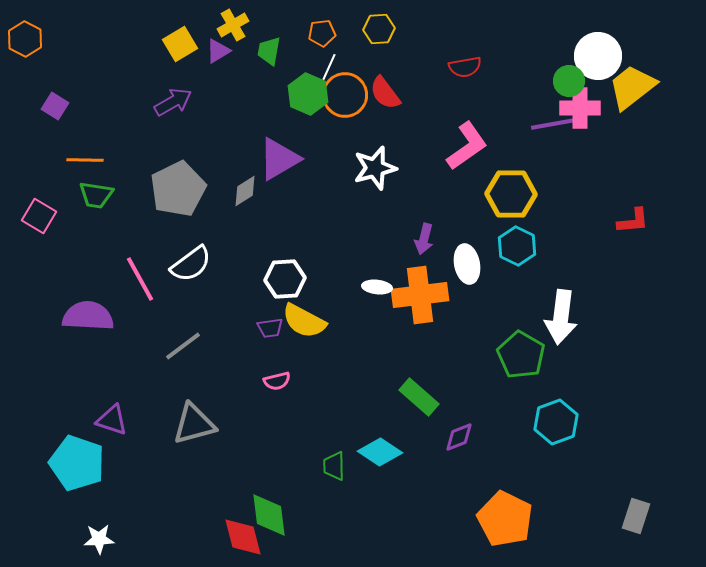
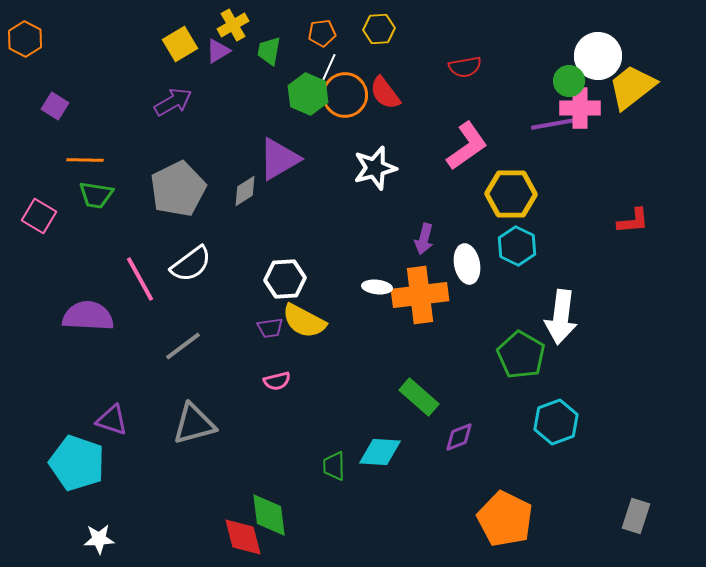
cyan diamond at (380, 452): rotated 30 degrees counterclockwise
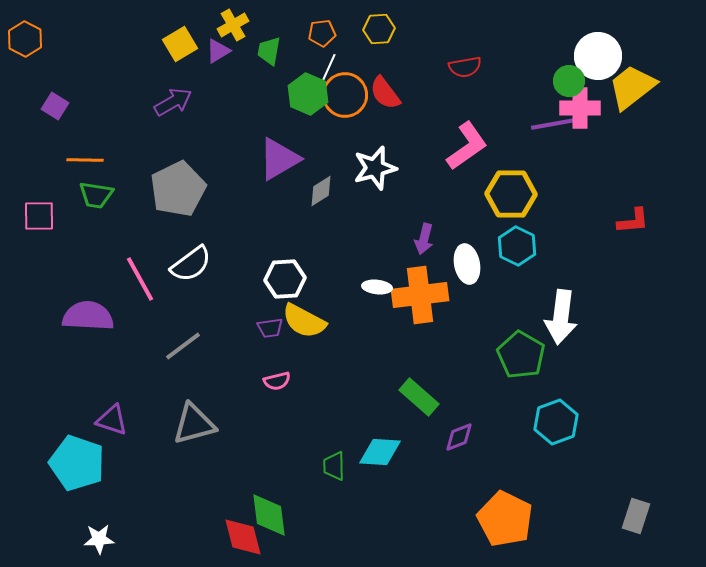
gray diamond at (245, 191): moved 76 px right
pink square at (39, 216): rotated 32 degrees counterclockwise
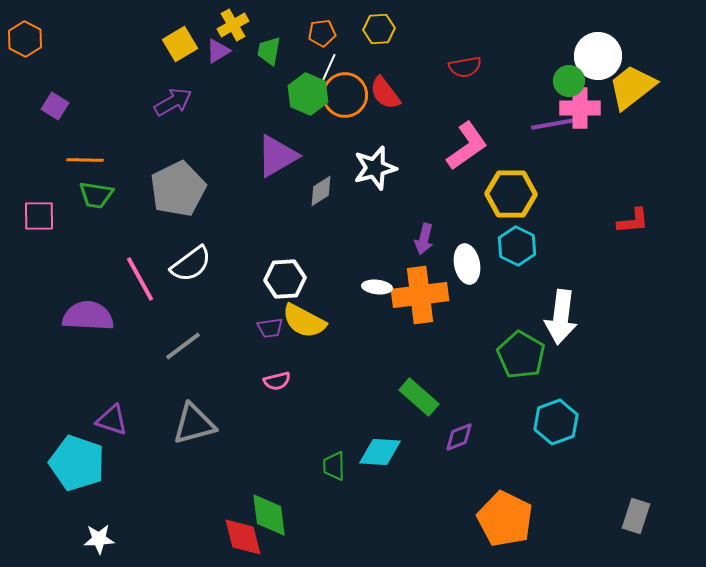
purple triangle at (279, 159): moved 2 px left, 3 px up
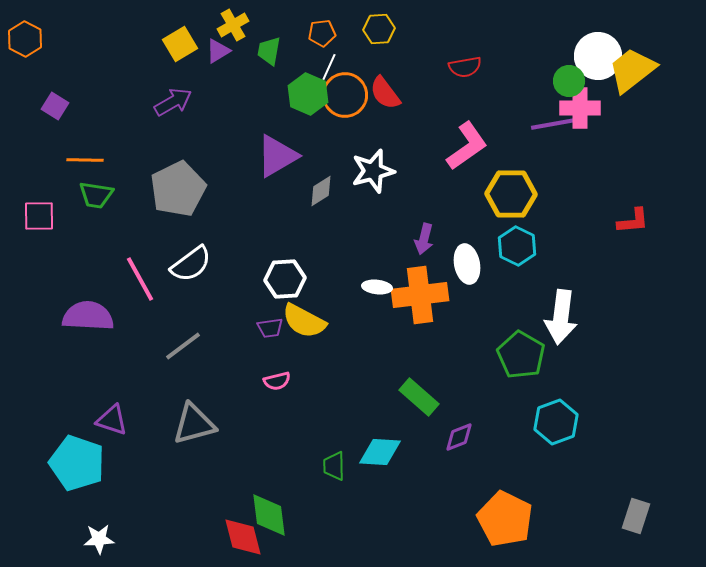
yellow trapezoid at (632, 87): moved 17 px up
white star at (375, 168): moved 2 px left, 3 px down
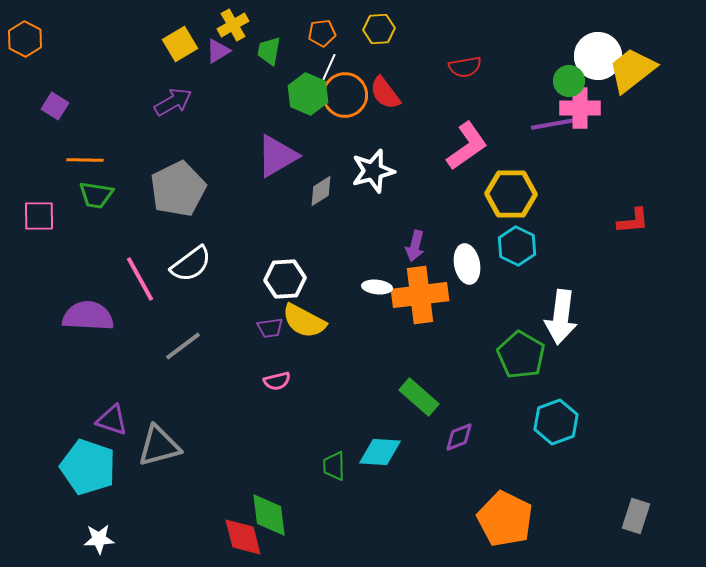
purple arrow at (424, 239): moved 9 px left, 7 px down
gray triangle at (194, 424): moved 35 px left, 22 px down
cyan pentagon at (77, 463): moved 11 px right, 4 px down
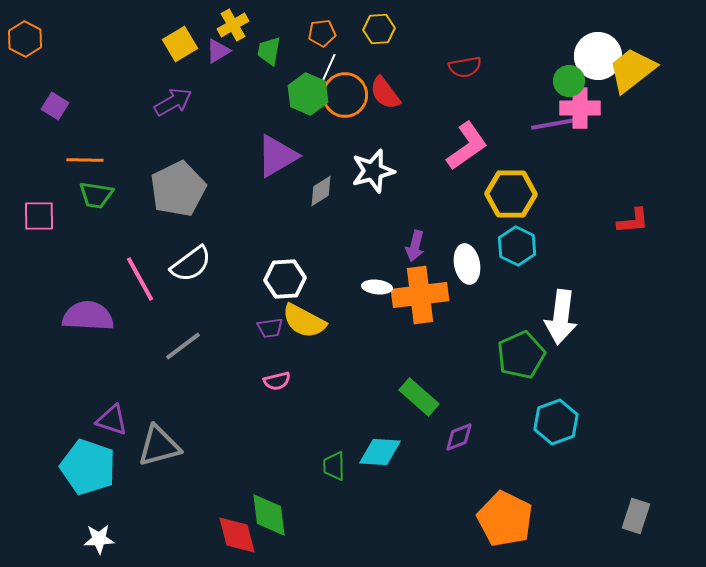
green pentagon at (521, 355): rotated 18 degrees clockwise
red diamond at (243, 537): moved 6 px left, 2 px up
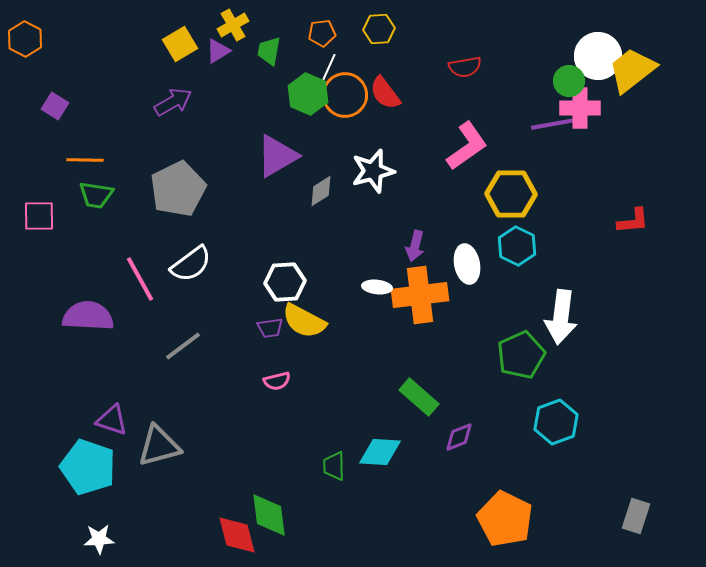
white hexagon at (285, 279): moved 3 px down
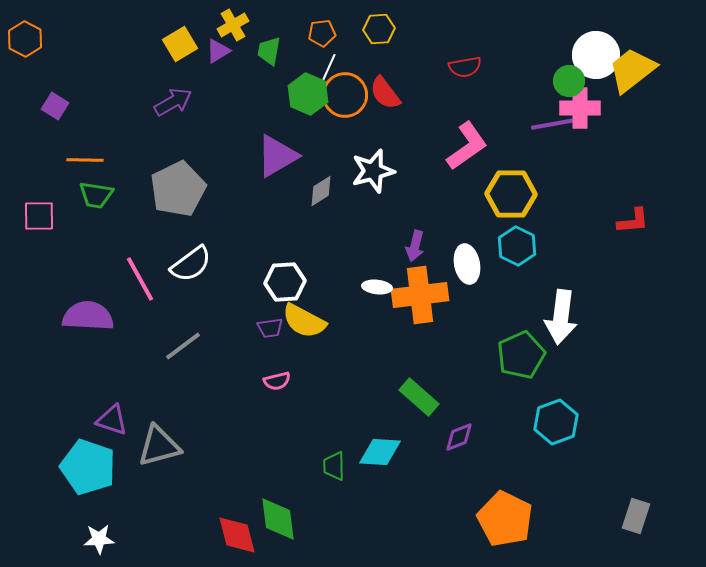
white circle at (598, 56): moved 2 px left, 1 px up
green diamond at (269, 515): moved 9 px right, 4 px down
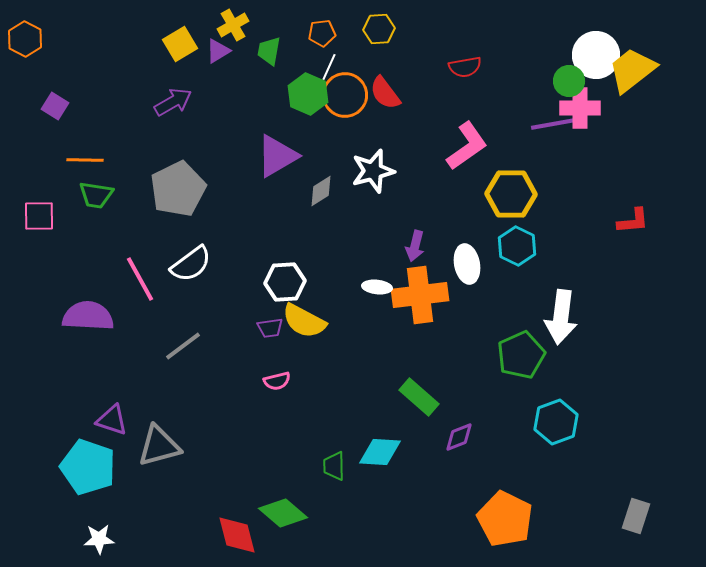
green diamond at (278, 519): moved 5 px right, 6 px up; rotated 42 degrees counterclockwise
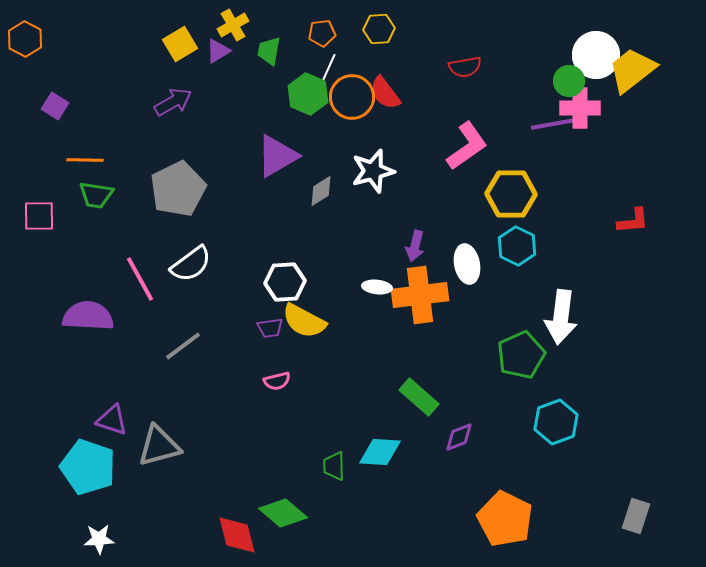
orange circle at (345, 95): moved 7 px right, 2 px down
